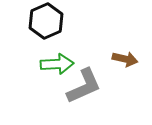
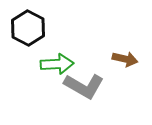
black hexagon: moved 18 px left, 7 px down; rotated 8 degrees counterclockwise
gray L-shape: rotated 54 degrees clockwise
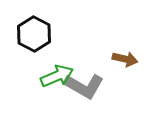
black hexagon: moved 6 px right, 6 px down
green arrow: moved 12 px down; rotated 20 degrees counterclockwise
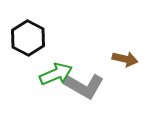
black hexagon: moved 6 px left, 4 px down
green arrow: moved 1 px left, 2 px up
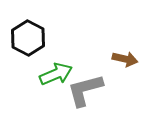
gray L-shape: moved 1 px right, 4 px down; rotated 135 degrees clockwise
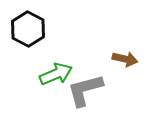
black hexagon: moved 9 px up
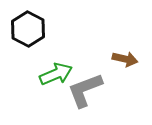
gray L-shape: rotated 6 degrees counterclockwise
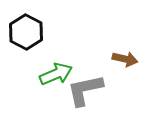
black hexagon: moved 2 px left, 3 px down
gray L-shape: rotated 9 degrees clockwise
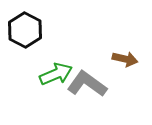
black hexagon: moved 1 px left, 2 px up
gray L-shape: moved 2 px right, 6 px up; rotated 48 degrees clockwise
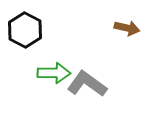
brown arrow: moved 2 px right, 31 px up
green arrow: moved 2 px left, 1 px up; rotated 24 degrees clockwise
